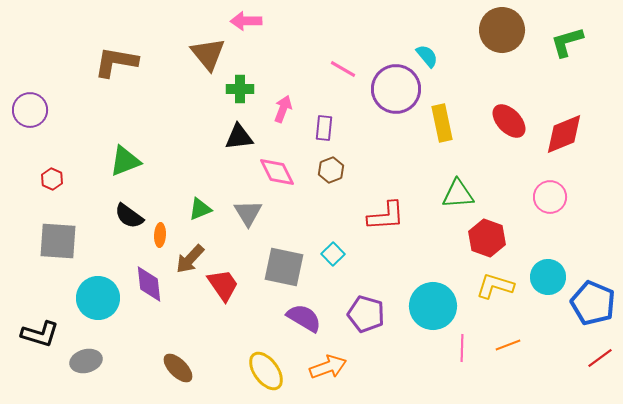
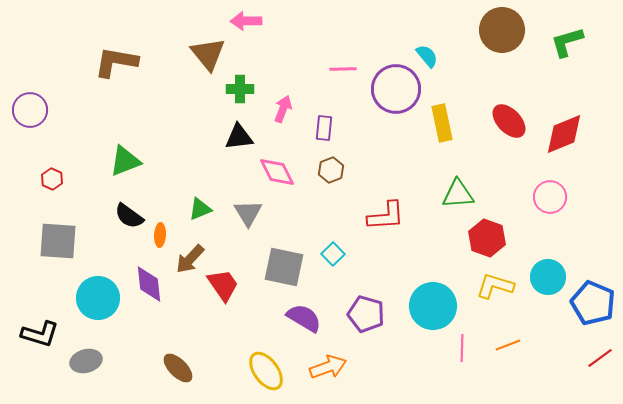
pink line at (343, 69): rotated 32 degrees counterclockwise
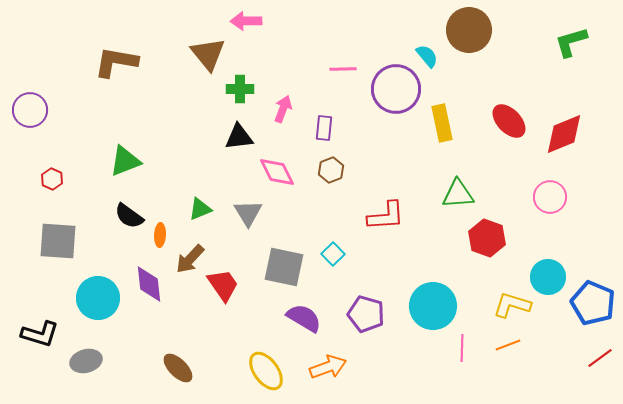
brown circle at (502, 30): moved 33 px left
green L-shape at (567, 42): moved 4 px right
yellow L-shape at (495, 286): moved 17 px right, 19 px down
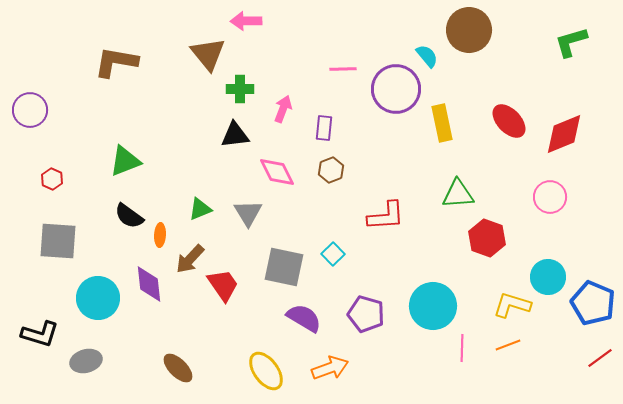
black triangle at (239, 137): moved 4 px left, 2 px up
orange arrow at (328, 367): moved 2 px right, 1 px down
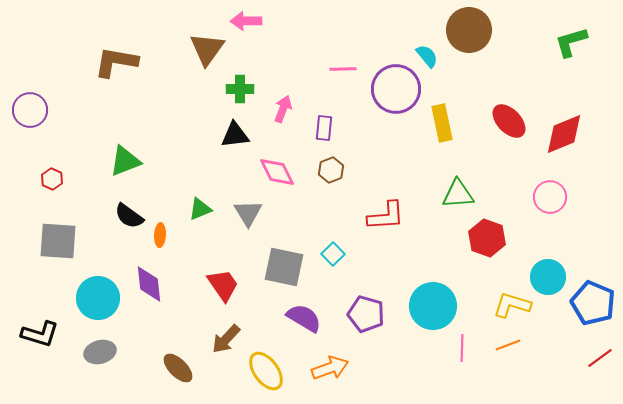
brown triangle at (208, 54): moved 1 px left, 5 px up; rotated 15 degrees clockwise
brown arrow at (190, 259): moved 36 px right, 80 px down
gray ellipse at (86, 361): moved 14 px right, 9 px up
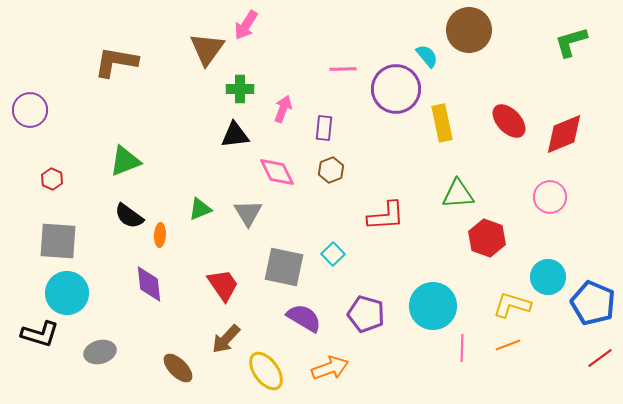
pink arrow at (246, 21): moved 4 px down; rotated 56 degrees counterclockwise
cyan circle at (98, 298): moved 31 px left, 5 px up
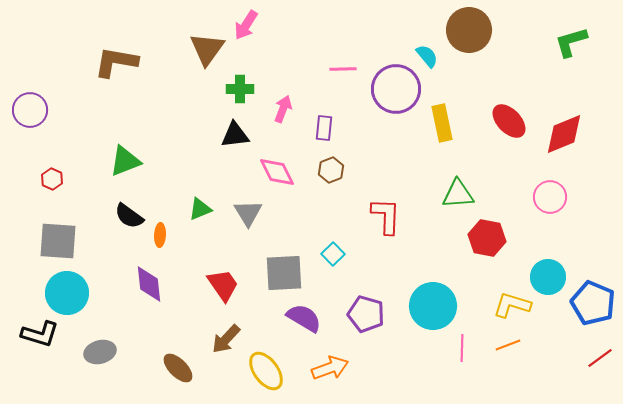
red L-shape at (386, 216): rotated 84 degrees counterclockwise
red hexagon at (487, 238): rotated 9 degrees counterclockwise
gray square at (284, 267): moved 6 px down; rotated 15 degrees counterclockwise
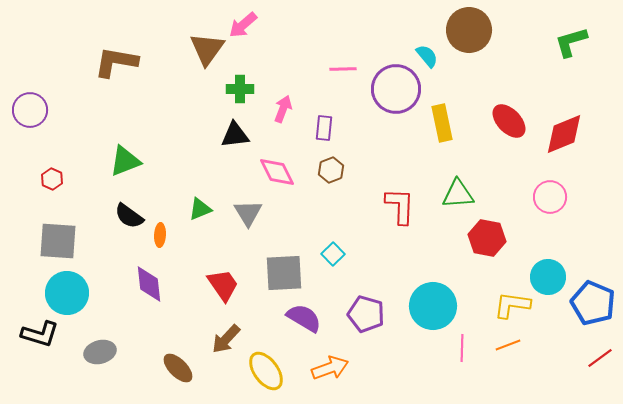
pink arrow at (246, 25): moved 3 px left; rotated 16 degrees clockwise
red L-shape at (386, 216): moved 14 px right, 10 px up
yellow L-shape at (512, 305): rotated 9 degrees counterclockwise
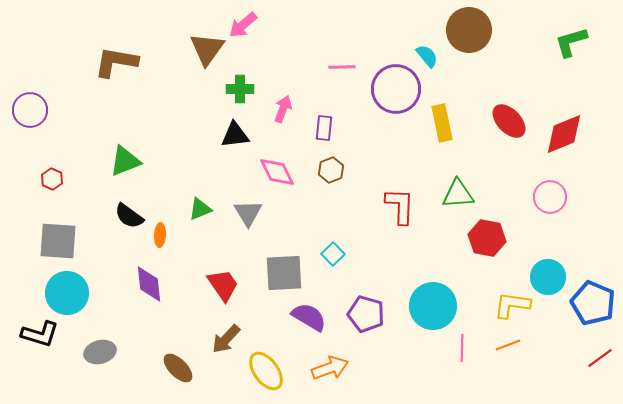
pink line at (343, 69): moved 1 px left, 2 px up
purple semicircle at (304, 318): moved 5 px right, 1 px up
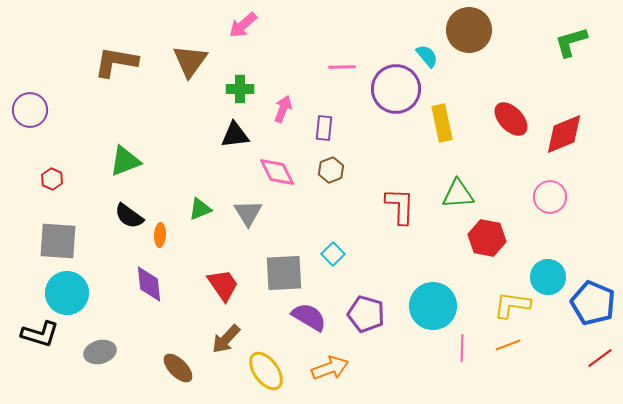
brown triangle at (207, 49): moved 17 px left, 12 px down
red ellipse at (509, 121): moved 2 px right, 2 px up
